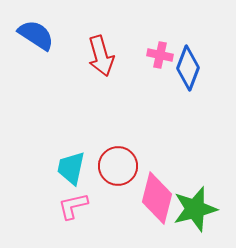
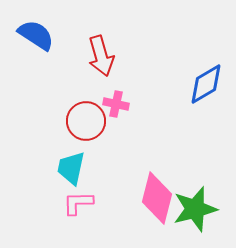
pink cross: moved 44 px left, 49 px down
blue diamond: moved 18 px right, 16 px down; rotated 39 degrees clockwise
red circle: moved 32 px left, 45 px up
pink L-shape: moved 5 px right, 3 px up; rotated 12 degrees clockwise
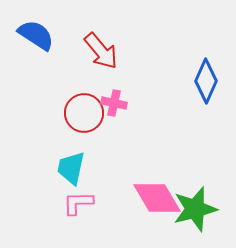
red arrow: moved 5 px up; rotated 24 degrees counterclockwise
blue diamond: moved 3 px up; rotated 36 degrees counterclockwise
pink cross: moved 2 px left, 1 px up
red circle: moved 2 px left, 8 px up
pink diamond: rotated 45 degrees counterclockwise
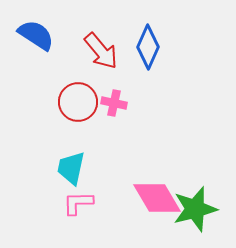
blue diamond: moved 58 px left, 34 px up
red circle: moved 6 px left, 11 px up
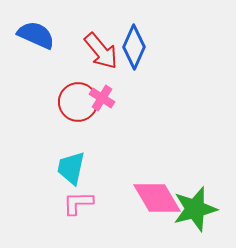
blue semicircle: rotated 9 degrees counterclockwise
blue diamond: moved 14 px left
pink cross: moved 12 px left, 5 px up; rotated 20 degrees clockwise
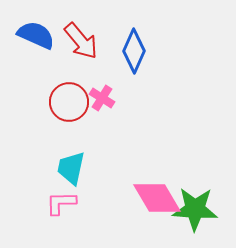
blue diamond: moved 4 px down
red arrow: moved 20 px left, 10 px up
red circle: moved 9 px left
pink L-shape: moved 17 px left
green star: rotated 18 degrees clockwise
